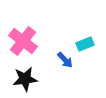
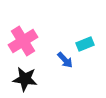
pink cross: rotated 20 degrees clockwise
black star: rotated 15 degrees clockwise
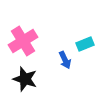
blue arrow: rotated 18 degrees clockwise
black star: rotated 10 degrees clockwise
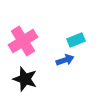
cyan rectangle: moved 9 px left, 4 px up
blue arrow: rotated 84 degrees counterclockwise
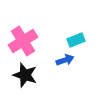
black star: moved 4 px up
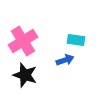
cyan rectangle: rotated 30 degrees clockwise
